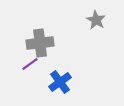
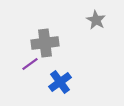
gray cross: moved 5 px right
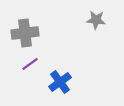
gray star: rotated 24 degrees counterclockwise
gray cross: moved 20 px left, 10 px up
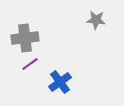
gray cross: moved 5 px down
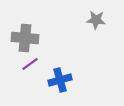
gray cross: rotated 12 degrees clockwise
blue cross: moved 2 px up; rotated 20 degrees clockwise
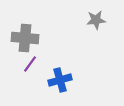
gray star: rotated 12 degrees counterclockwise
purple line: rotated 18 degrees counterclockwise
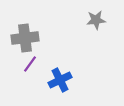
gray cross: rotated 12 degrees counterclockwise
blue cross: rotated 10 degrees counterclockwise
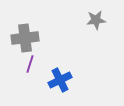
purple line: rotated 18 degrees counterclockwise
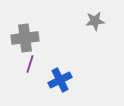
gray star: moved 1 px left, 1 px down
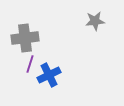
blue cross: moved 11 px left, 5 px up
